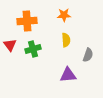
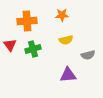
orange star: moved 2 px left
yellow semicircle: rotated 80 degrees clockwise
gray semicircle: rotated 56 degrees clockwise
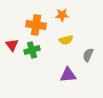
orange cross: moved 9 px right, 4 px down; rotated 12 degrees clockwise
red triangle: moved 2 px right
green cross: moved 1 px left, 1 px down
gray semicircle: rotated 128 degrees clockwise
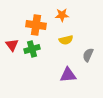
green cross: moved 1 px up
